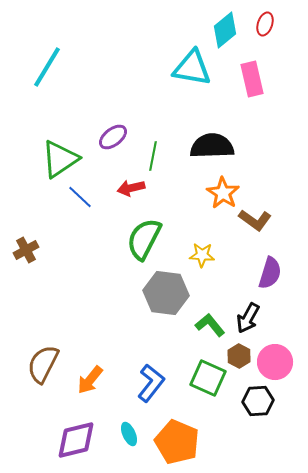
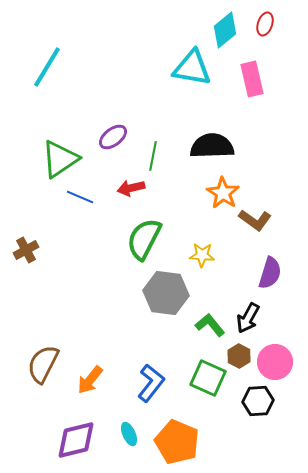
blue line: rotated 20 degrees counterclockwise
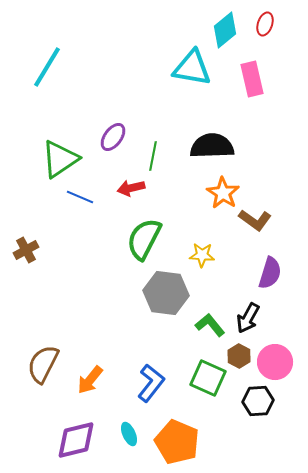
purple ellipse: rotated 16 degrees counterclockwise
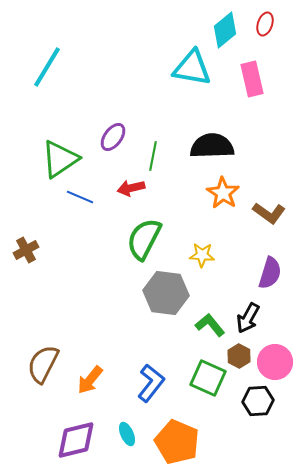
brown L-shape: moved 14 px right, 7 px up
cyan ellipse: moved 2 px left
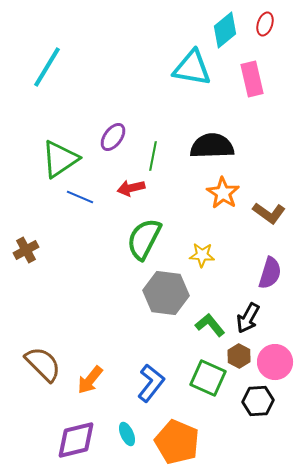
brown semicircle: rotated 108 degrees clockwise
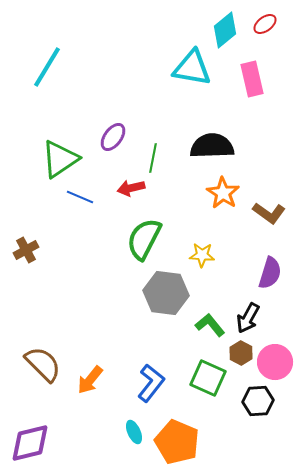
red ellipse: rotated 35 degrees clockwise
green line: moved 2 px down
brown hexagon: moved 2 px right, 3 px up
cyan ellipse: moved 7 px right, 2 px up
purple diamond: moved 46 px left, 3 px down
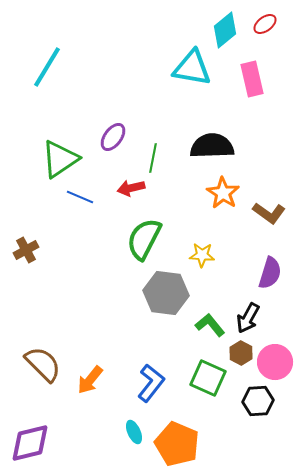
orange pentagon: moved 2 px down
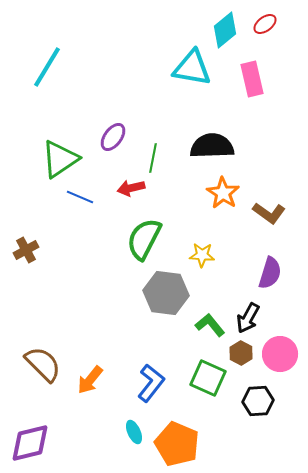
pink circle: moved 5 px right, 8 px up
